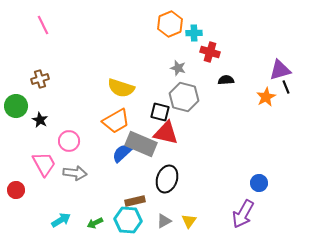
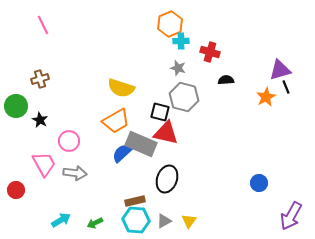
cyan cross: moved 13 px left, 8 px down
purple arrow: moved 48 px right, 2 px down
cyan hexagon: moved 8 px right
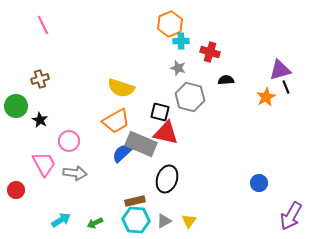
gray hexagon: moved 6 px right
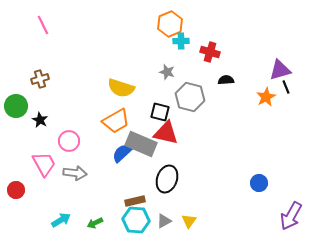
gray star: moved 11 px left, 4 px down
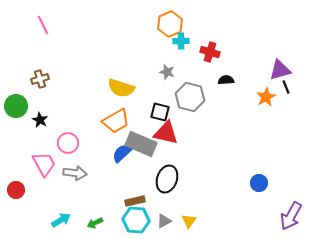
pink circle: moved 1 px left, 2 px down
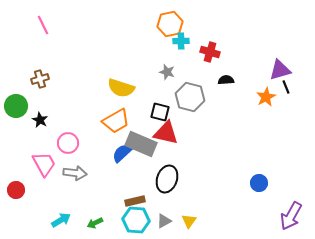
orange hexagon: rotated 10 degrees clockwise
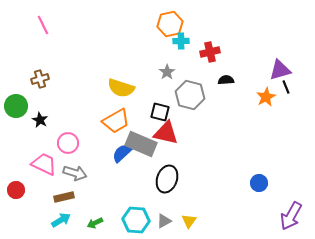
red cross: rotated 30 degrees counterclockwise
gray star: rotated 21 degrees clockwise
gray hexagon: moved 2 px up
pink trapezoid: rotated 36 degrees counterclockwise
gray arrow: rotated 10 degrees clockwise
brown rectangle: moved 71 px left, 4 px up
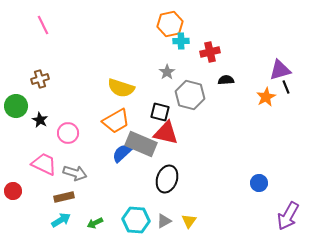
pink circle: moved 10 px up
red circle: moved 3 px left, 1 px down
purple arrow: moved 3 px left
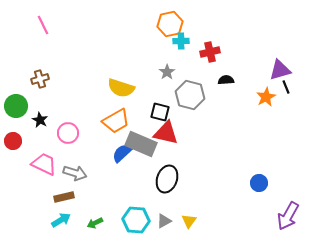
red circle: moved 50 px up
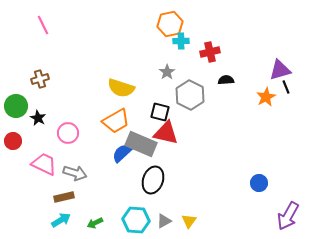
gray hexagon: rotated 12 degrees clockwise
black star: moved 2 px left, 2 px up
black ellipse: moved 14 px left, 1 px down
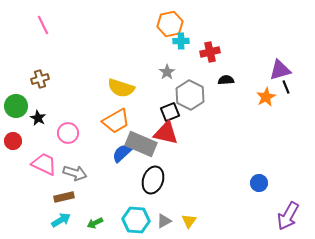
black square: moved 10 px right; rotated 36 degrees counterclockwise
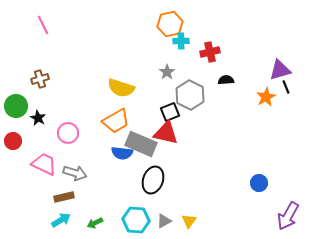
blue semicircle: rotated 130 degrees counterclockwise
